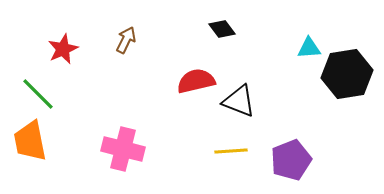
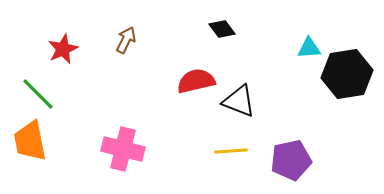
purple pentagon: rotated 9 degrees clockwise
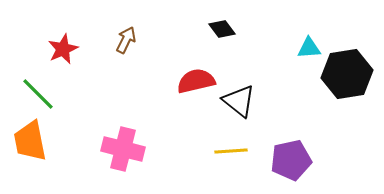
black triangle: rotated 18 degrees clockwise
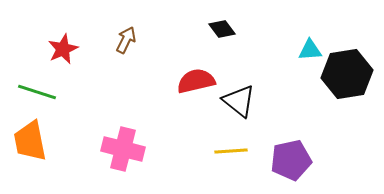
cyan triangle: moved 1 px right, 2 px down
green line: moved 1 px left, 2 px up; rotated 27 degrees counterclockwise
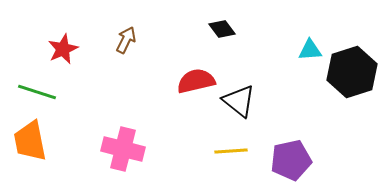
black hexagon: moved 5 px right, 2 px up; rotated 9 degrees counterclockwise
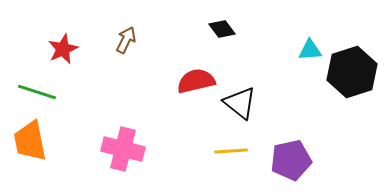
black triangle: moved 1 px right, 2 px down
